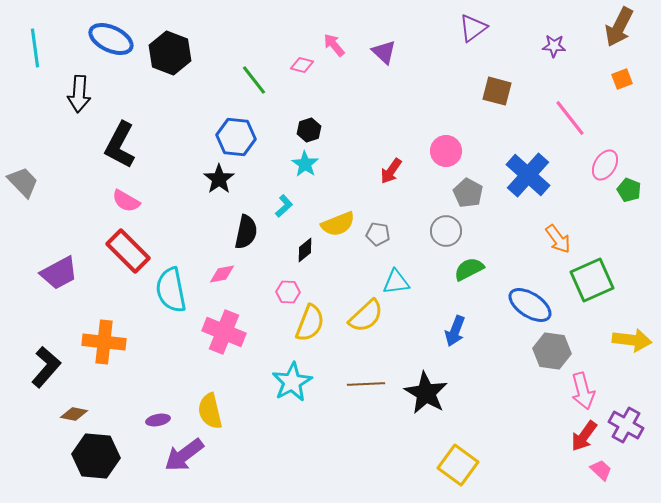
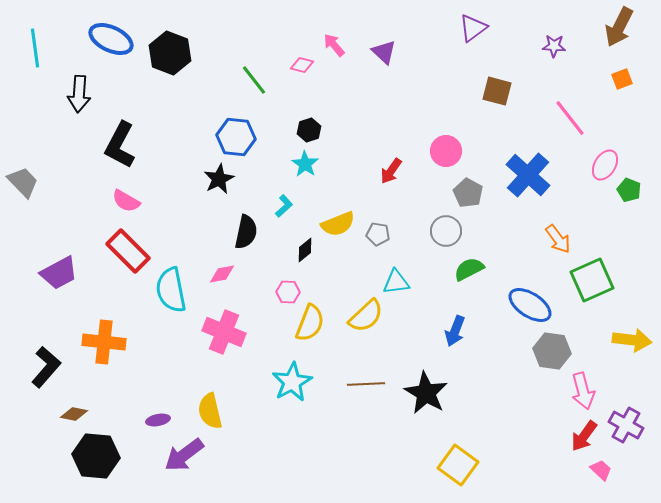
black star at (219, 179): rotated 8 degrees clockwise
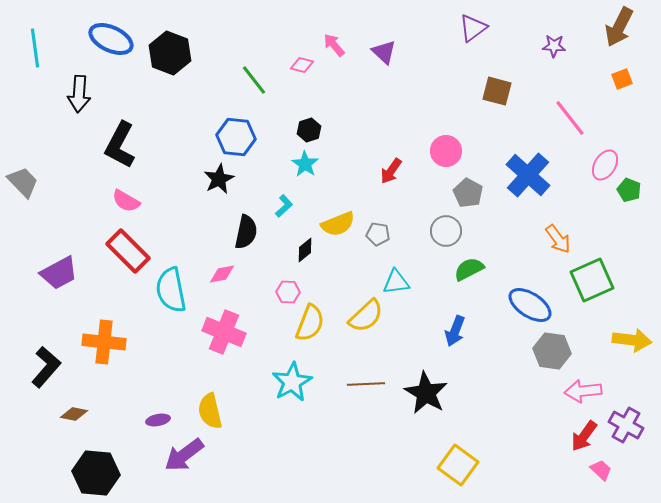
pink arrow at (583, 391): rotated 99 degrees clockwise
black hexagon at (96, 456): moved 17 px down
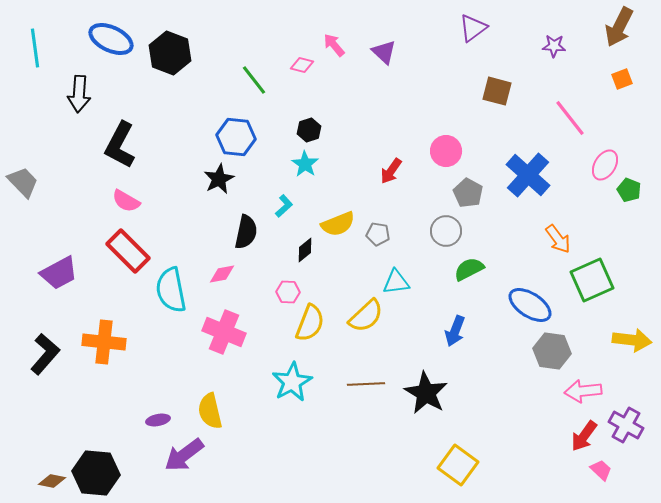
black L-shape at (46, 367): moved 1 px left, 13 px up
brown diamond at (74, 414): moved 22 px left, 67 px down
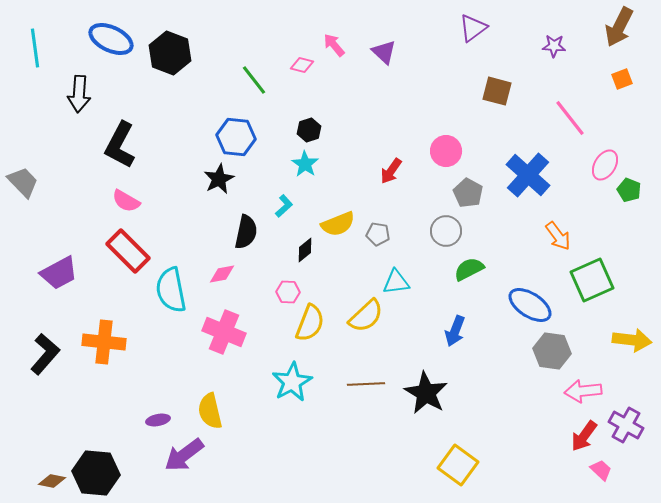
orange arrow at (558, 239): moved 3 px up
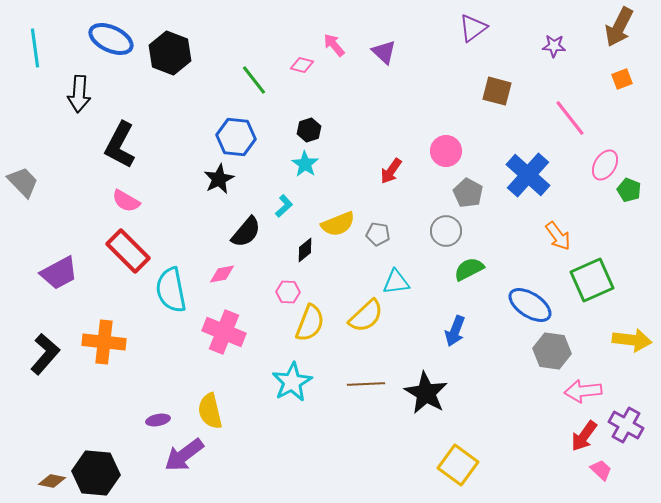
black semicircle at (246, 232): rotated 28 degrees clockwise
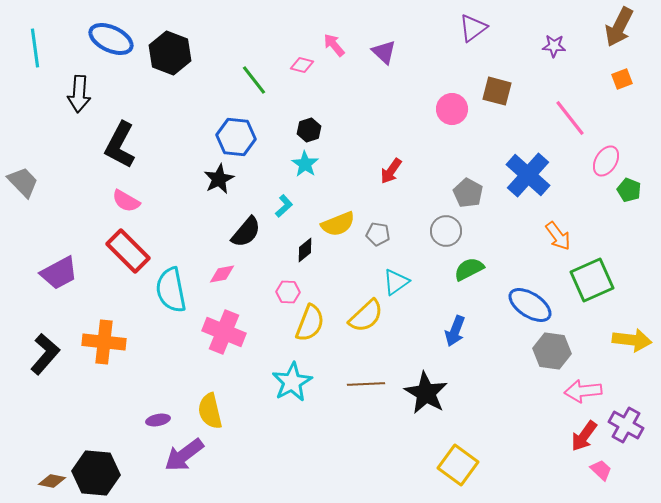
pink circle at (446, 151): moved 6 px right, 42 px up
pink ellipse at (605, 165): moved 1 px right, 4 px up
cyan triangle at (396, 282): rotated 28 degrees counterclockwise
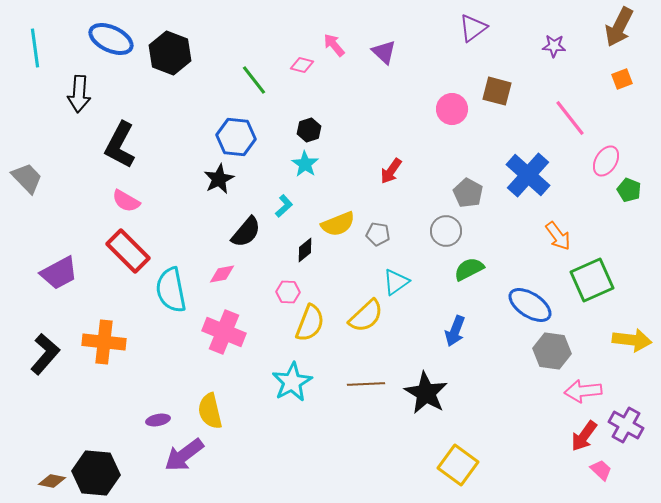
gray trapezoid at (23, 182): moved 4 px right, 4 px up
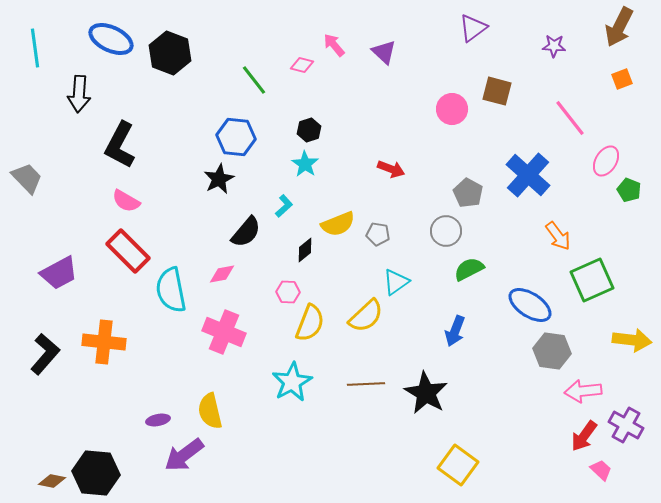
red arrow at (391, 171): moved 2 px up; rotated 104 degrees counterclockwise
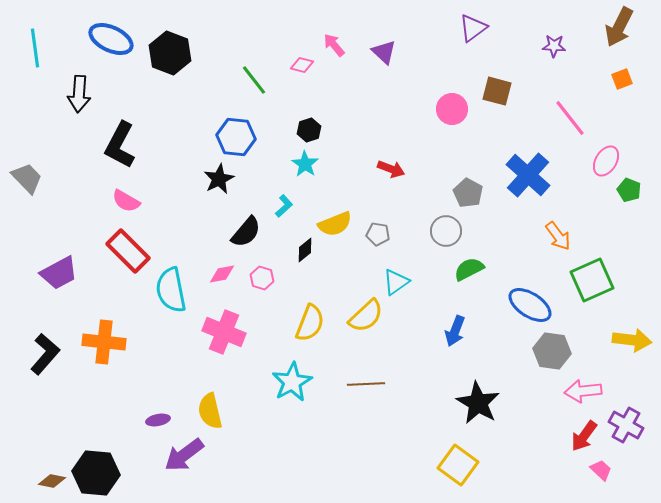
yellow semicircle at (338, 224): moved 3 px left
pink hexagon at (288, 292): moved 26 px left, 14 px up; rotated 15 degrees clockwise
black star at (426, 393): moved 52 px right, 10 px down
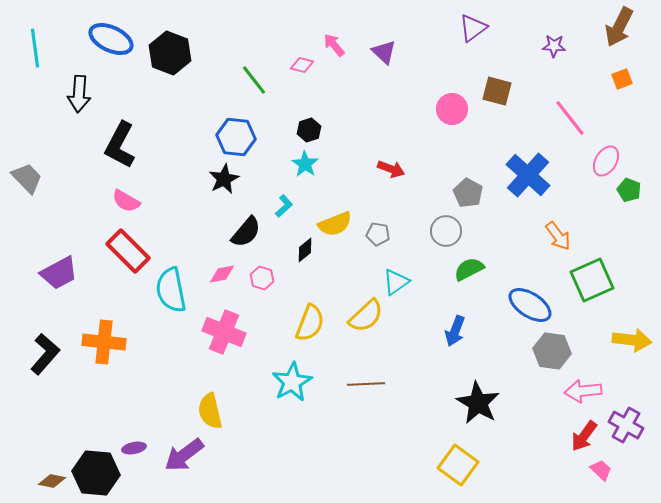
black star at (219, 179): moved 5 px right
purple ellipse at (158, 420): moved 24 px left, 28 px down
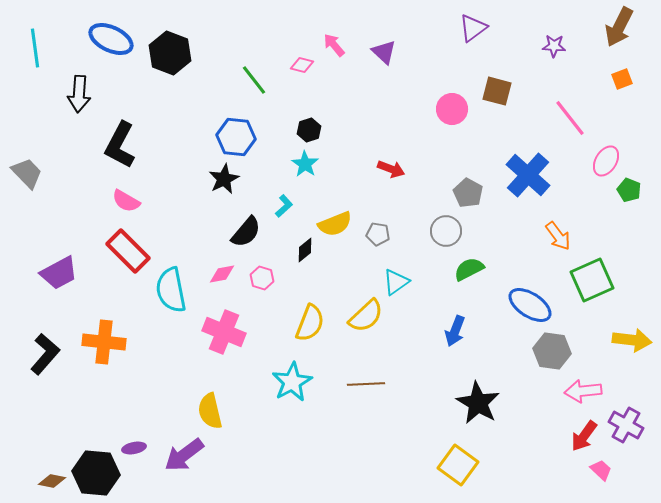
gray trapezoid at (27, 178): moved 5 px up
